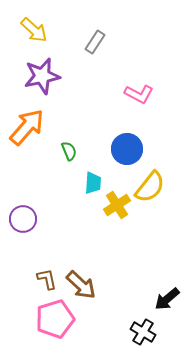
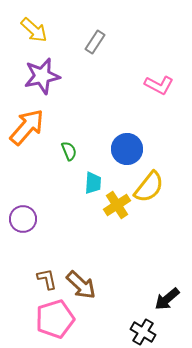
pink L-shape: moved 20 px right, 9 px up
yellow semicircle: moved 1 px left
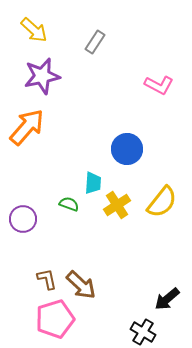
green semicircle: moved 53 px down; rotated 48 degrees counterclockwise
yellow semicircle: moved 13 px right, 15 px down
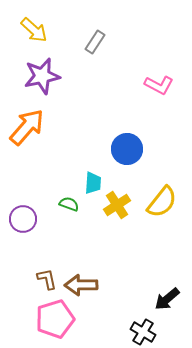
brown arrow: rotated 136 degrees clockwise
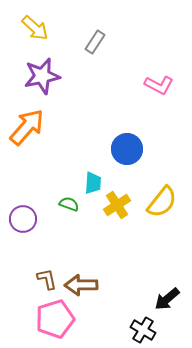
yellow arrow: moved 1 px right, 2 px up
black cross: moved 2 px up
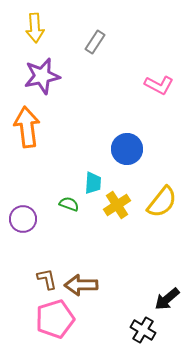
yellow arrow: rotated 44 degrees clockwise
orange arrow: rotated 48 degrees counterclockwise
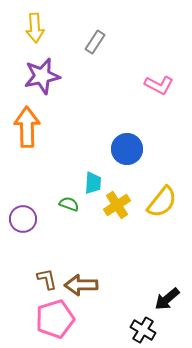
orange arrow: rotated 6 degrees clockwise
